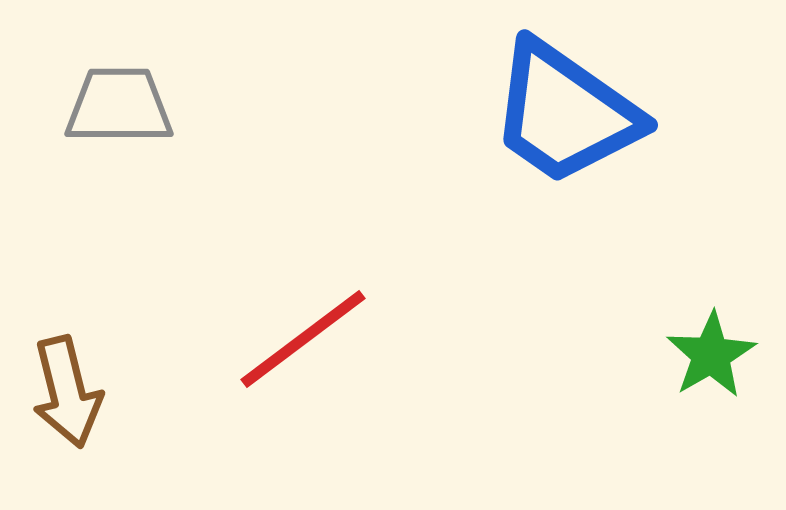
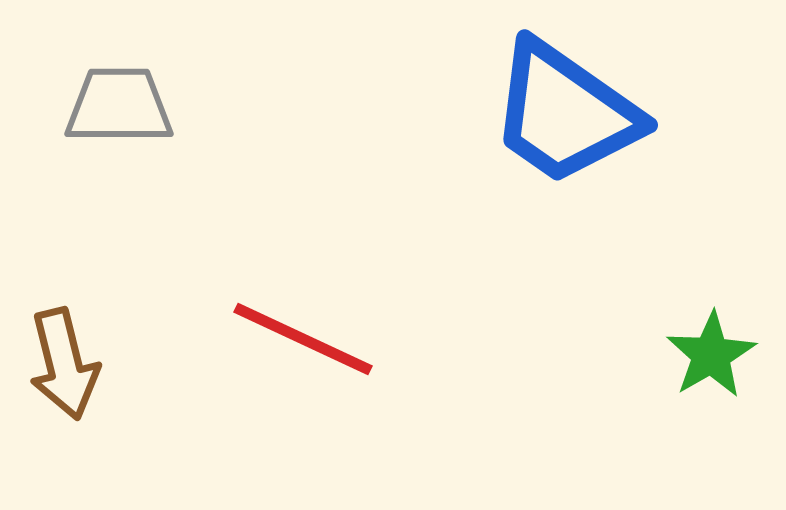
red line: rotated 62 degrees clockwise
brown arrow: moved 3 px left, 28 px up
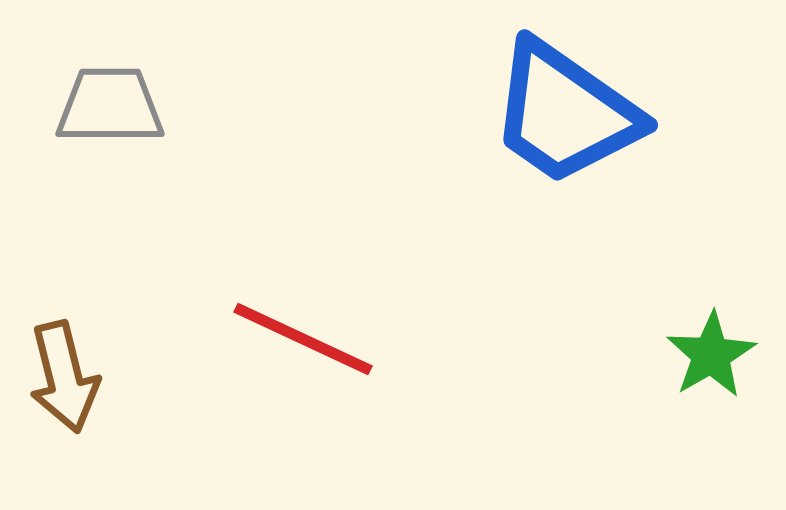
gray trapezoid: moved 9 px left
brown arrow: moved 13 px down
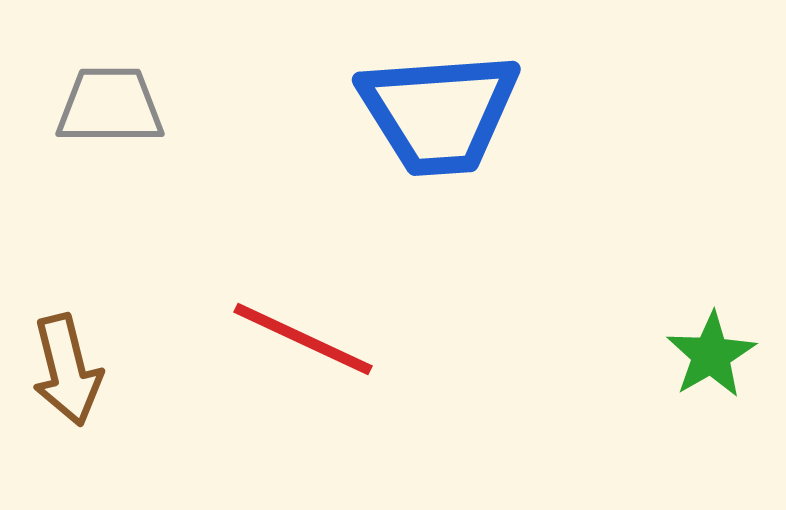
blue trapezoid: moved 126 px left; rotated 39 degrees counterclockwise
brown arrow: moved 3 px right, 7 px up
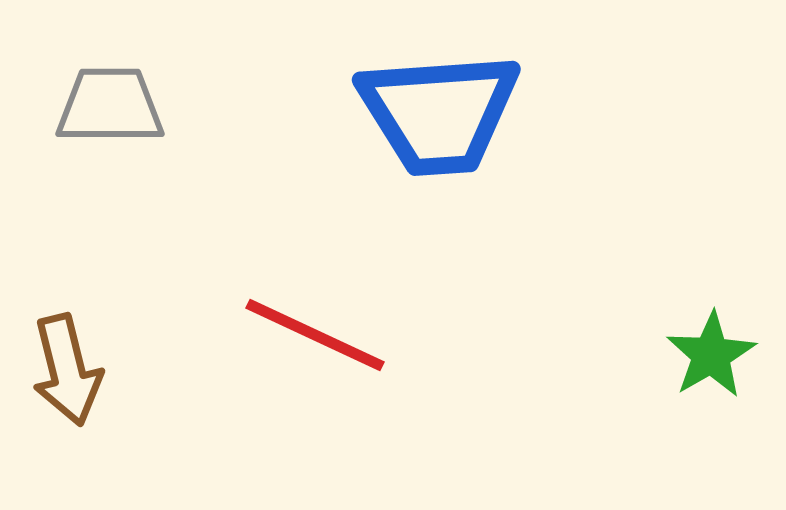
red line: moved 12 px right, 4 px up
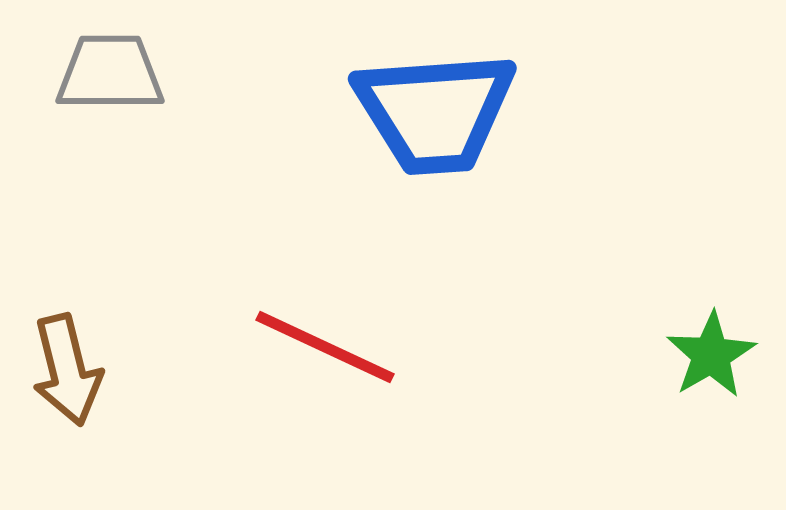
gray trapezoid: moved 33 px up
blue trapezoid: moved 4 px left, 1 px up
red line: moved 10 px right, 12 px down
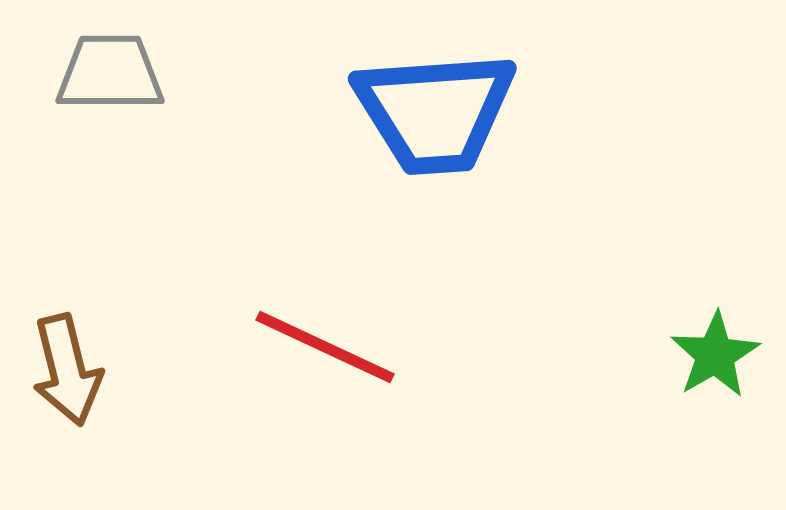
green star: moved 4 px right
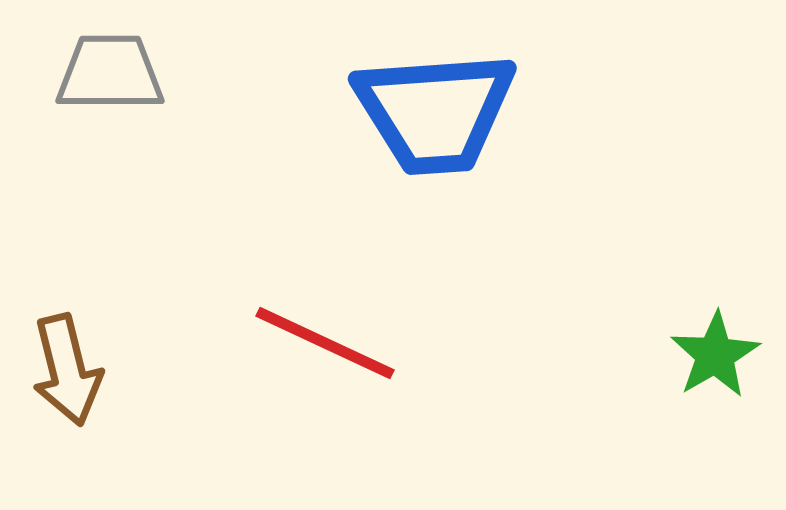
red line: moved 4 px up
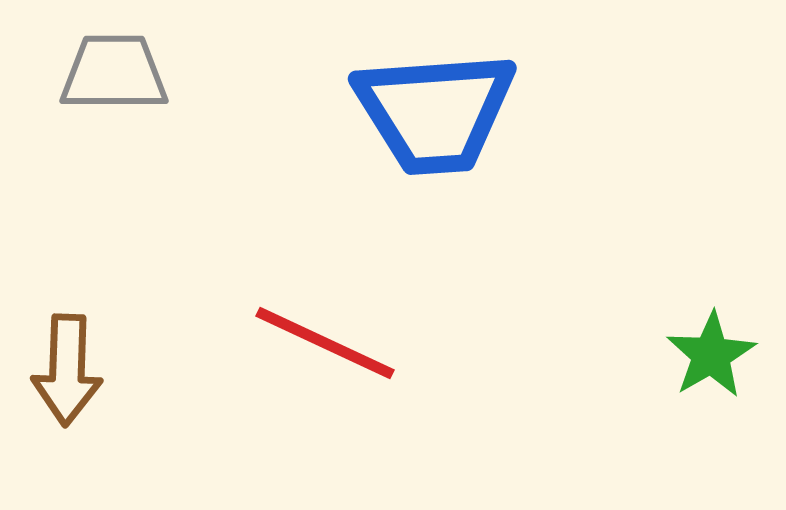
gray trapezoid: moved 4 px right
green star: moved 4 px left
brown arrow: rotated 16 degrees clockwise
